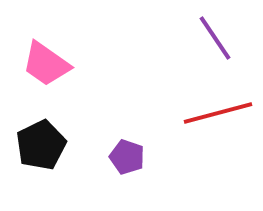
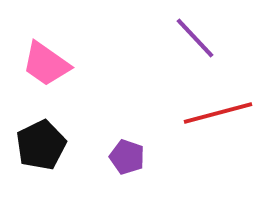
purple line: moved 20 px left; rotated 9 degrees counterclockwise
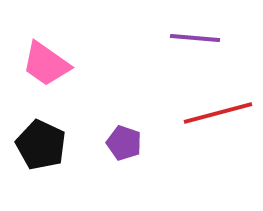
purple line: rotated 42 degrees counterclockwise
black pentagon: rotated 21 degrees counterclockwise
purple pentagon: moved 3 px left, 14 px up
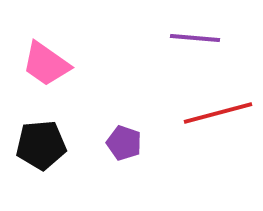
black pentagon: rotated 30 degrees counterclockwise
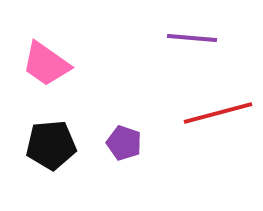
purple line: moved 3 px left
black pentagon: moved 10 px right
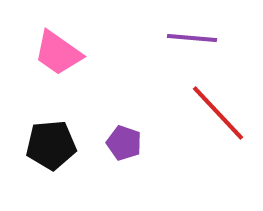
pink trapezoid: moved 12 px right, 11 px up
red line: rotated 62 degrees clockwise
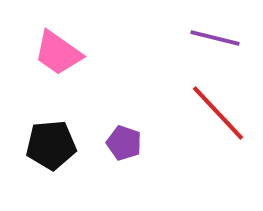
purple line: moved 23 px right; rotated 9 degrees clockwise
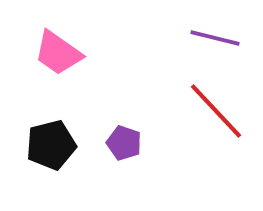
red line: moved 2 px left, 2 px up
black pentagon: rotated 9 degrees counterclockwise
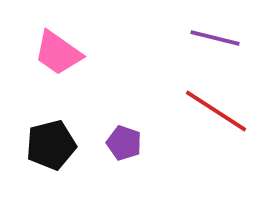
red line: rotated 14 degrees counterclockwise
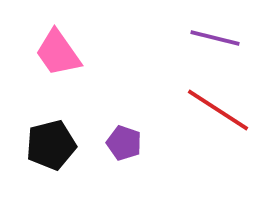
pink trapezoid: rotated 20 degrees clockwise
red line: moved 2 px right, 1 px up
